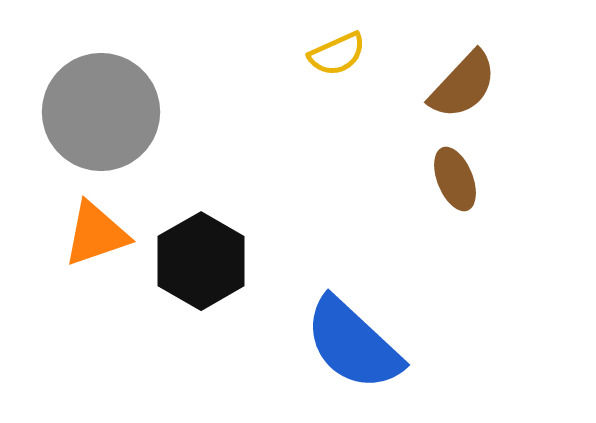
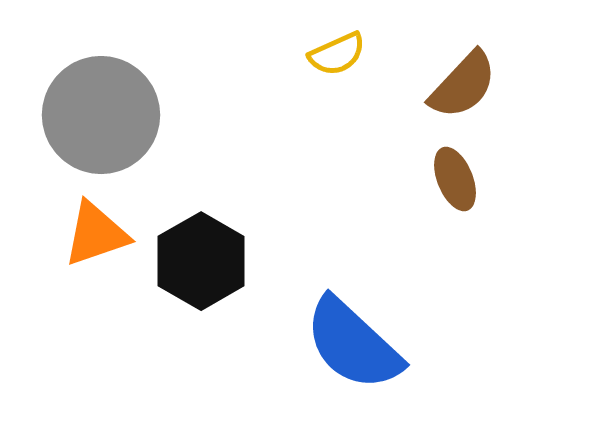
gray circle: moved 3 px down
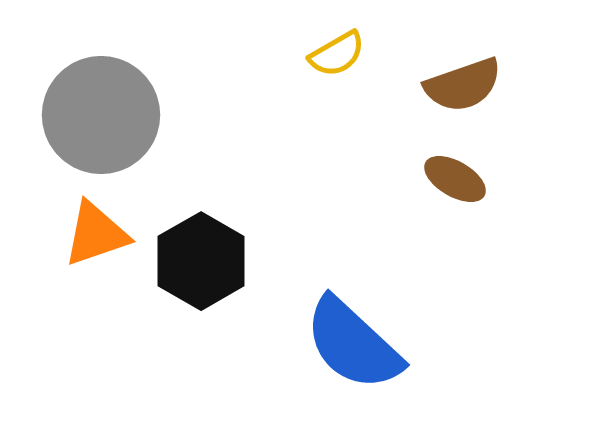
yellow semicircle: rotated 6 degrees counterclockwise
brown semicircle: rotated 28 degrees clockwise
brown ellipse: rotated 38 degrees counterclockwise
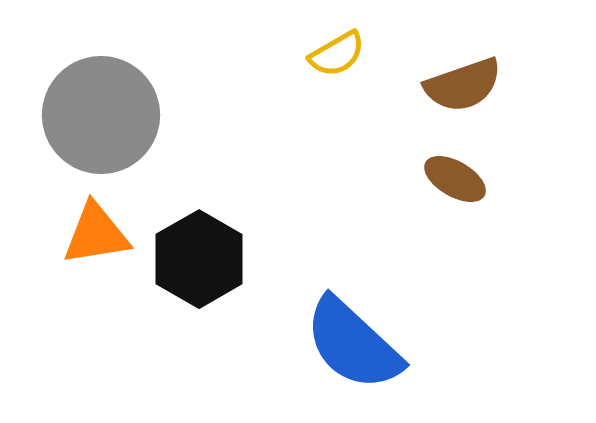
orange triangle: rotated 10 degrees clockwise
black hexagon: moved 2 px left, 2 px up
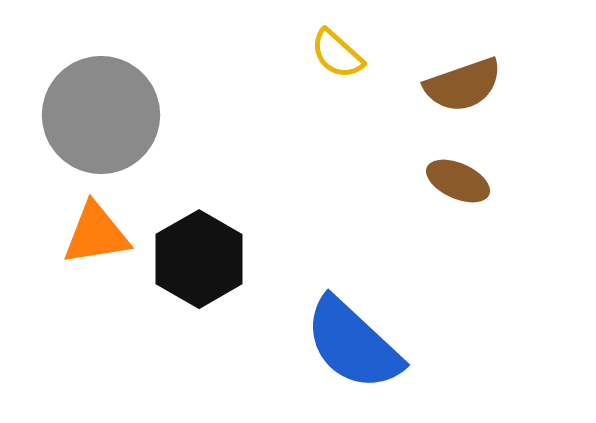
yellow semicircle: rotated 72 degrees clockwise
brown ellipse: moved 3 px right, 2 px down; rotated 6 degrees counterclockwise
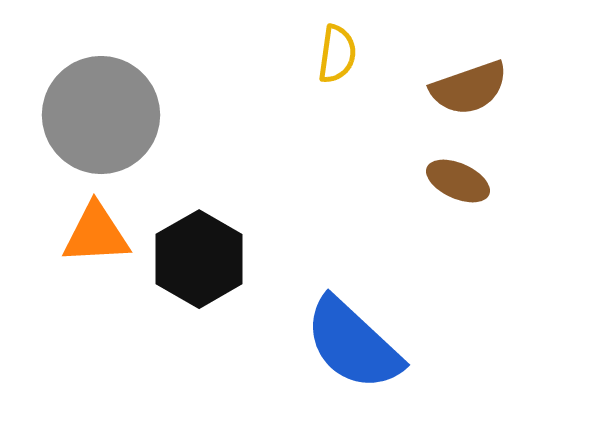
yellow semicircle: rotated 124 degrees counterclockwise
brown semicircle: moved 6 px right, 3 px down
orange triangle: rotated 6 degrees clockwise
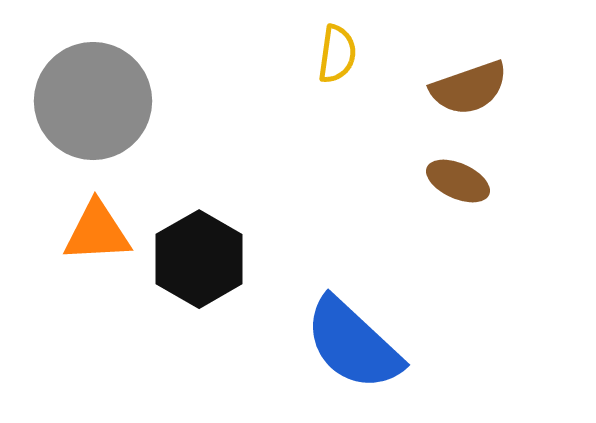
gray circle: moved 8 px left, 14 px up
orange triangle: moved 1 px right, 2 px up
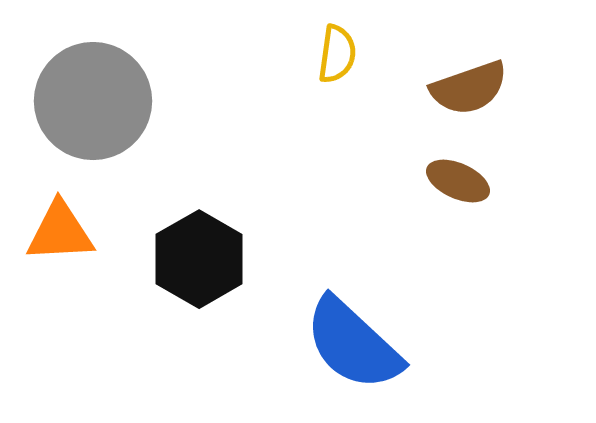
orange triangle: moved 37 px left
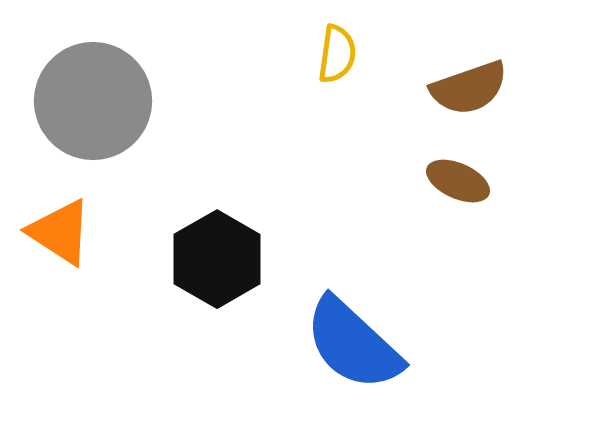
orange triangle: rotated 36 degrees clockwise
black hexagon: moved 18 px right
